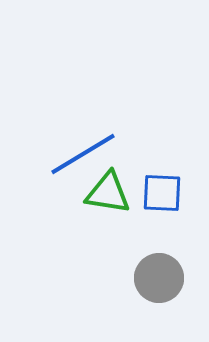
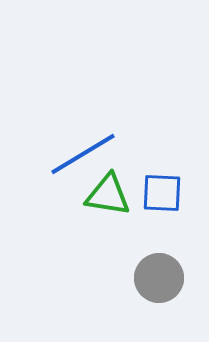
green triangle: moved 2 px down
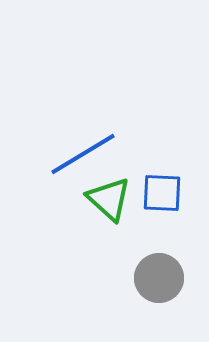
green triangle: moved 1 px right, 4 px down; rotated 33 degrees clockwise
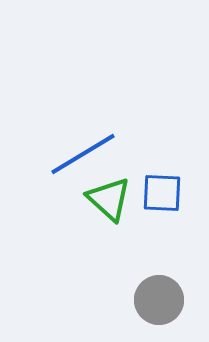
gray circle: moved 22 px down
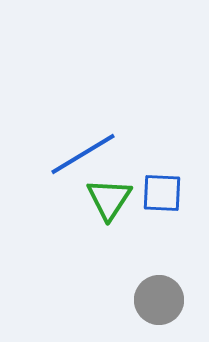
green triangle: rotated 21 degrees clockwise
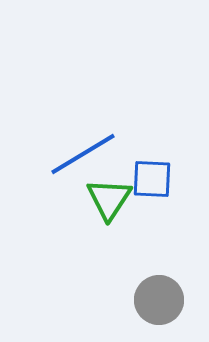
blue square: moved 10 px left, 14 px up
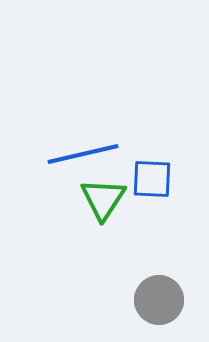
blue line: rotated 18 degrees clockwise
green triangle: moved 6 px left
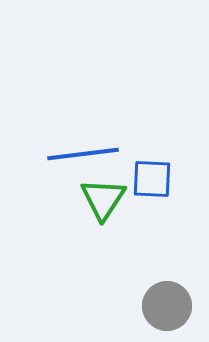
blue line: rotated 6 degrees clockwise
gray circle: moved 8 px right, 6 px down
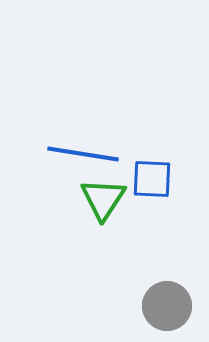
blue line: rotated 16 degrees clockwise
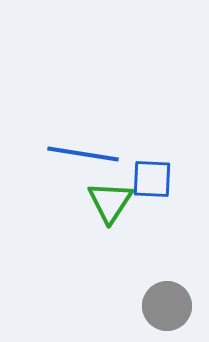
green triangle: moved 7 px right, 3 px down
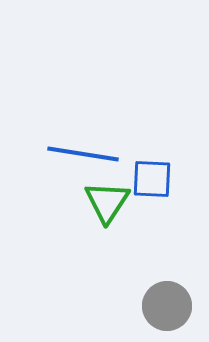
green triangle: moved 3 px left
